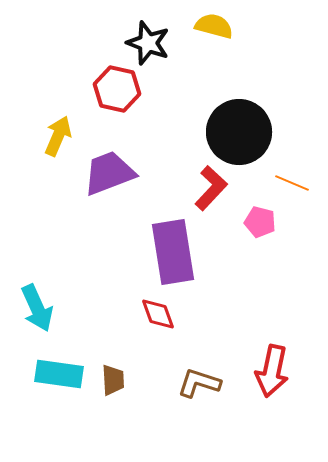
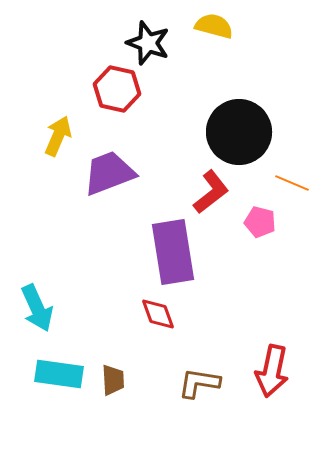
red L-shape: moved 4 px down; rotated 9 degrees clockwise
brown L-shape: rotated 9 degrees counterclockwise
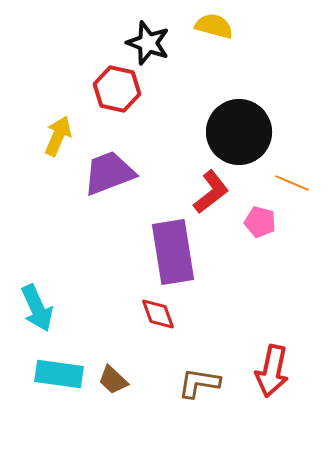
brown trapezoid: rotated 136 degrees clockwise
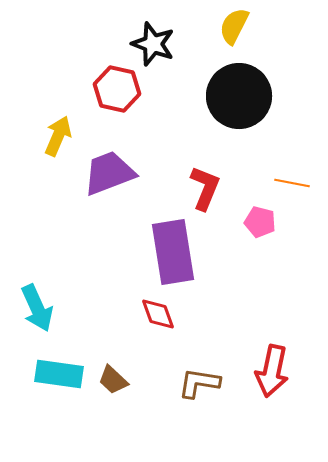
yellow semicircle: moved 20 px right; rotated 78 degrees counterclockwise
black star: moved 5 px right, 1 px down
black circle: moved 36 px up
orange line: rotated 12 degrees counterclockwise
red L-shape: moved 6 px left, 4 px up; rotated 30 degrees counterclockwise
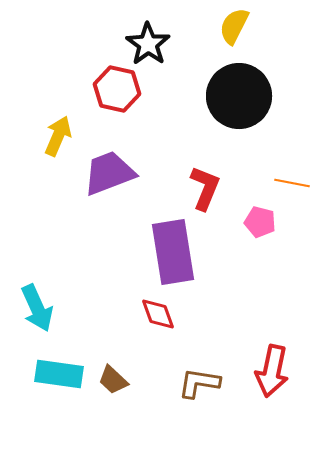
black star: moved 5 px left; rotated 15 degrees clockwise
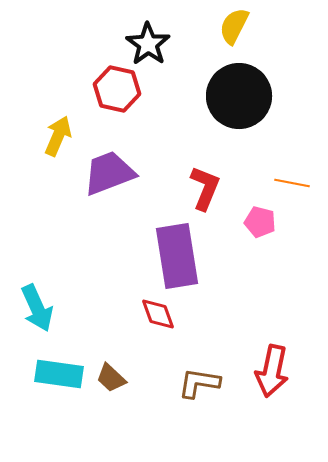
purple rectangle: moved 4 px right, 4 px down
brown trapezoid: moved 2 px left, 2 px up
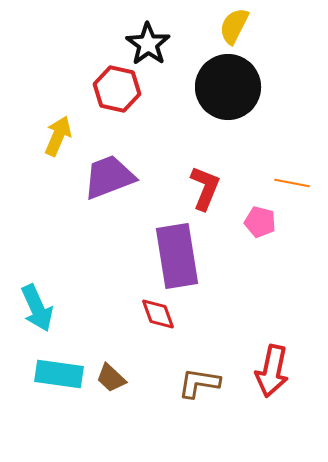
black circle: moved 11 px left, 9 px up
purple trapezoid: moved 4 px down
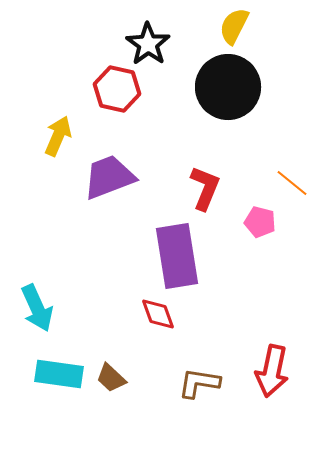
orange line: rotated 28 degrees clockwise
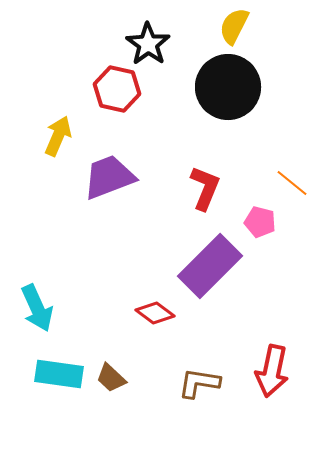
purple rectangle: moved 33 px right, 10 px down; rotated 54 degrees clockwise
red diamond: moved 3 px left, 1 px up; rotated 33 degrees counterclockwise
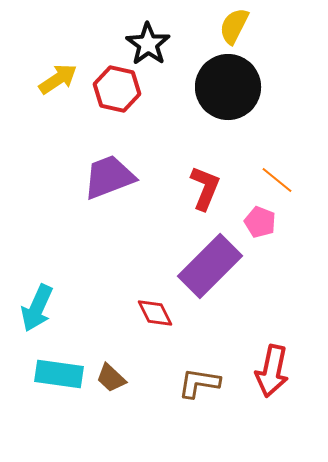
yellow arrow: moved 57 px up; rotated 33 degrees clockwise
orange line: moved 15 px left, 3 px up
pink pentagon: rotated 8 degrees clockwise
cyan arrow: rotated 48 degrees clockwise
red diamond: rotated 27 degrees clockwise
